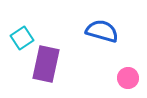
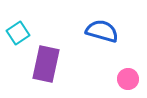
cyan square: moved 4 px left, 5 px up
pink circle: moved 1 px down
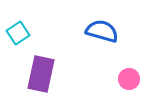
purple rectangle: moved 5 px left, 10 px down
pink circle: moved 1 px right
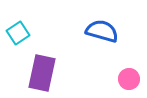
purple rectangle: moved 1 px right, 1 px up
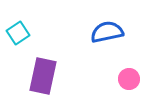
blue semicircle: moved 5 px right, 1 px down; rotated 28 degrees counterclockwise
purple rectangle: moved 1 px right, 3 px down
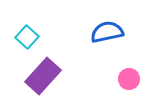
cyan square: moved 9 px right, 4 px down; rotated 15 degrees counterclockwise
purple rectangle: rotated 30 degrees clockwise
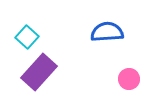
blue semicircle: rotated 8 degrees clockwise
purple rectangle: moved 4 px left, 4 px up
